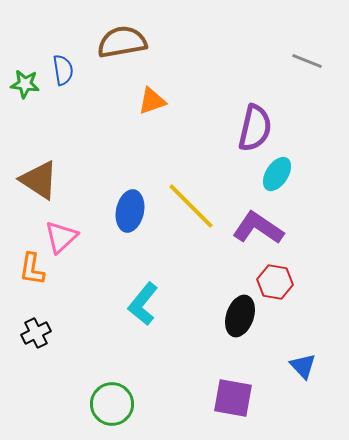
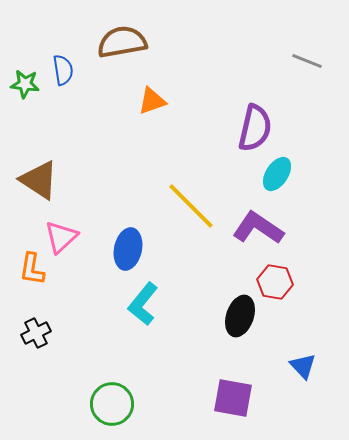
blue ellipse: moved 2 px left, 38 px down
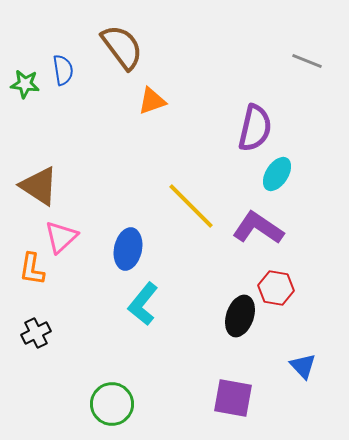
brown semicircle: moved 5 px down; rotated 63 degrees clockwise
brown triangle: moved 6 px down
red hexagon: moved 1 px right, 6 px down
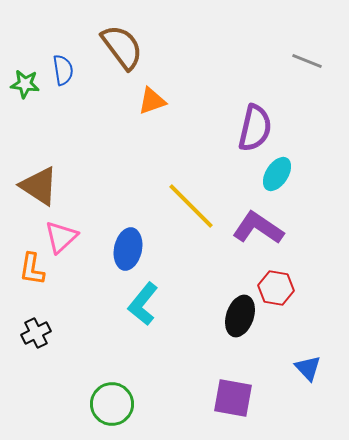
blue triangle: moved 5 px right, 2 px down
